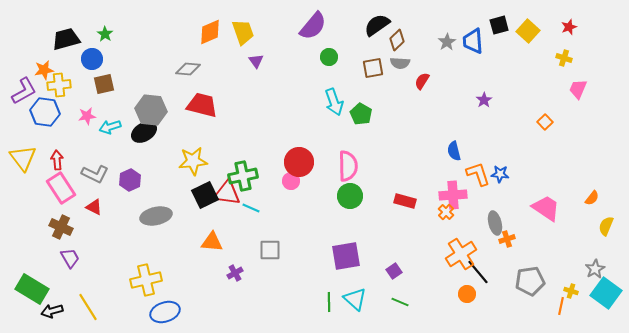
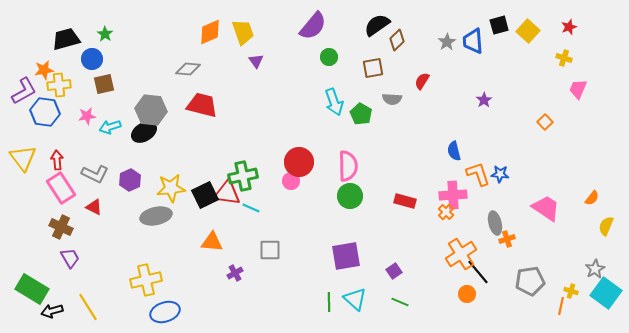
gray semicircle at (400, 63): moved 8 px left, 36 px down
yellow star at (193, 161): moved 22 px left, 27 px down
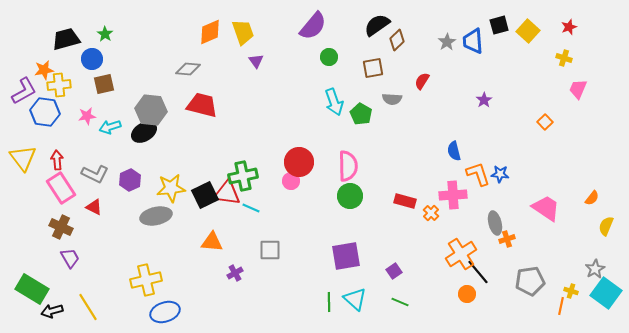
orange cross at (446, 212): moved 15 px left, 1 px down
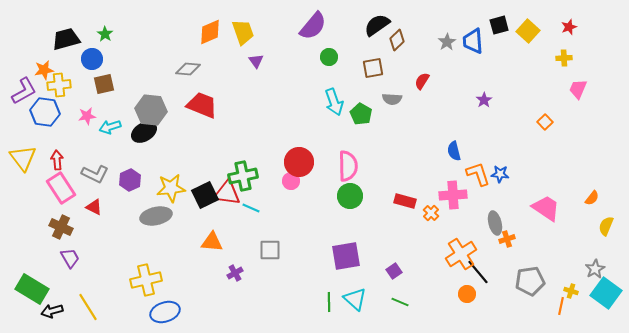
yellow cross at (564, 58): rotated 21 degrees counterclockwise
red trapezoid at (202, 105): rotated 8 degrees clockwise
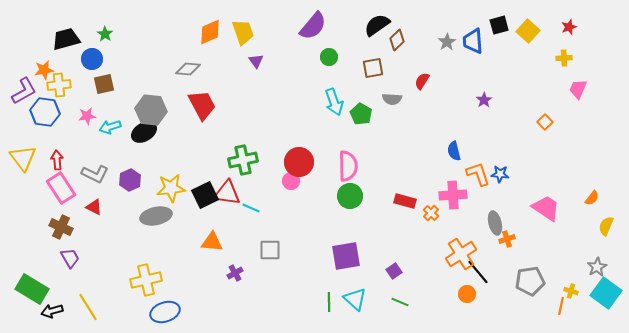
red trapezoid at (202, 105): rotated 40 degrees clockwise
green cross at (243, 176): moved 16 px up
gray star at (595, 269): moved 2 px right, 2 px up
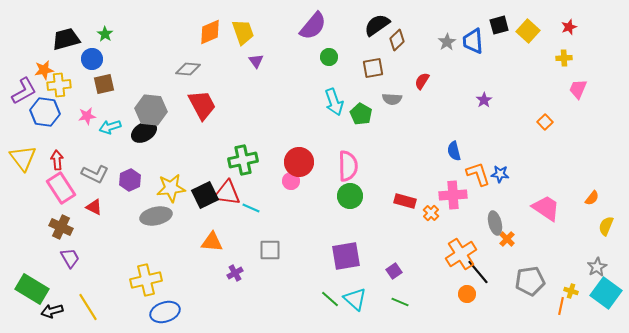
orange cross at (507, 239): rotated 28 degrees counterclockwise
green line at (329, 302): moved 1 px right, 3 px up; rotated 48 degrees counterclockwise
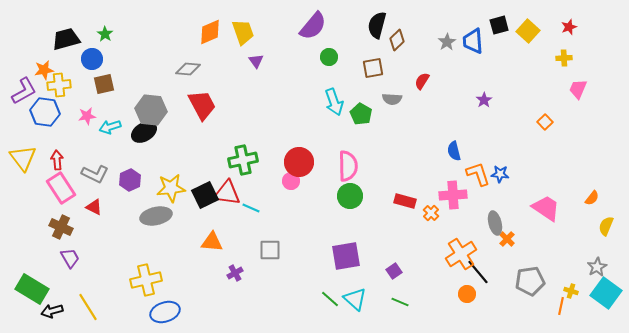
black semicircle at (377, 25): rotated 40 degrees counterclockwise
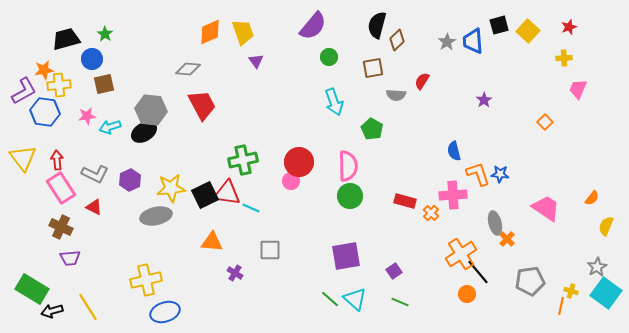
gray semicircle at (392, 99): moved 4 px right, 4 px up
green pentagon at (361, 114): moved 11 px right, 15 px down
purple trapezoid at (70, 258): rotated 115 degrees clockwise
purple cross at (235, 273): rotated 28 degrees counterclockwise
